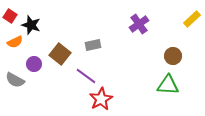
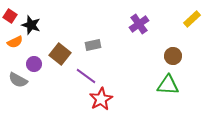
gray semicircle: moved 3 px right
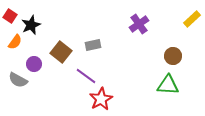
black star: rotated 30 degrees clockwise
orange semicircle: rotated 28 degrees counterclockwise
brown square: moved 1 px right, 2 px up
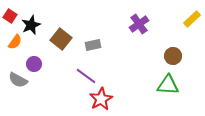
brown square: moved 13 px up
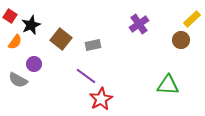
brown circle: moved 8 px right, 16 px up
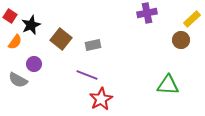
purple cross: moved 8 px right, 11 px up; rotated 24 degrees clockwise
purple line: moved 1 px right, 1 px up; rotated 15 degrees counterclockwise
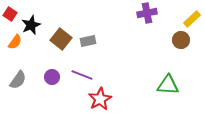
red square: moved 2 px up
gray rectangle: moved 5 px left, 4 px up
purple circle: moved 18 px right, 13 px down
purple line: moved 5 px left
gray semicircle: rotated 84 degrees counterclockwise
red star: moved 1 px left
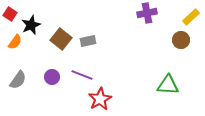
yellow rectangle: moved 1 px left, 2 px up
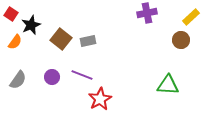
red square: moved 1 px right
